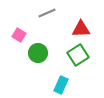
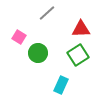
gray line: rotated 18 degrees counterclockwise
pink square: moved 2 px down
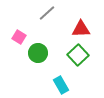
green square: rotated 10 degrees counterclockwise
cyan rectangle: rotated 54 degrees counterclockwise
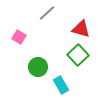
red triangle: rotated 18 degrees clockwise
green circle: moved 14 px down
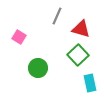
gray line: moved 10 px right, 3 px down; rotated 24 degrees counterclockwise
green circle: moved 1 px down
cyan rectangle: moved 29 px right, 2 px up; rotated 18 degrees clockwise
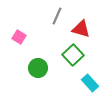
green square: moved 5 px left
cyan rectangle: rotated 30 degrees counterclockwise
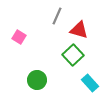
red triangle: moved 2 px left, 1 px down
green circle: moved 1 px left, 12 px down
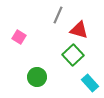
gray line: moved 1 px right, 1 px up
green circle: moved 3 px up
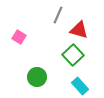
cyan rectangle: moved 10 px left, 3 px down
